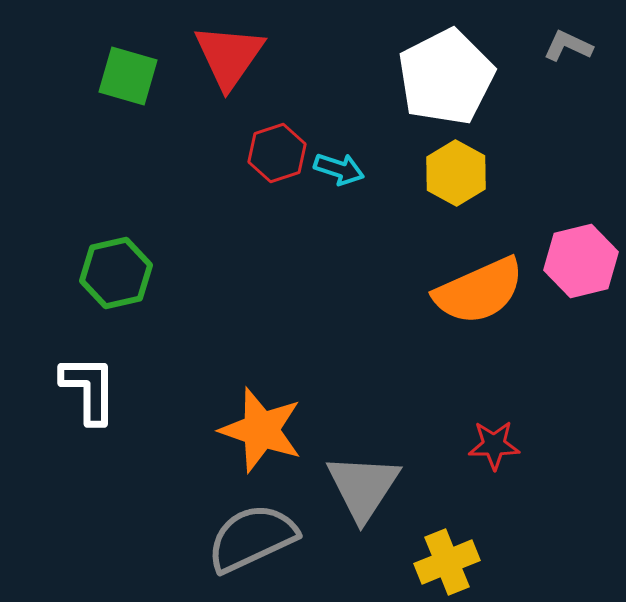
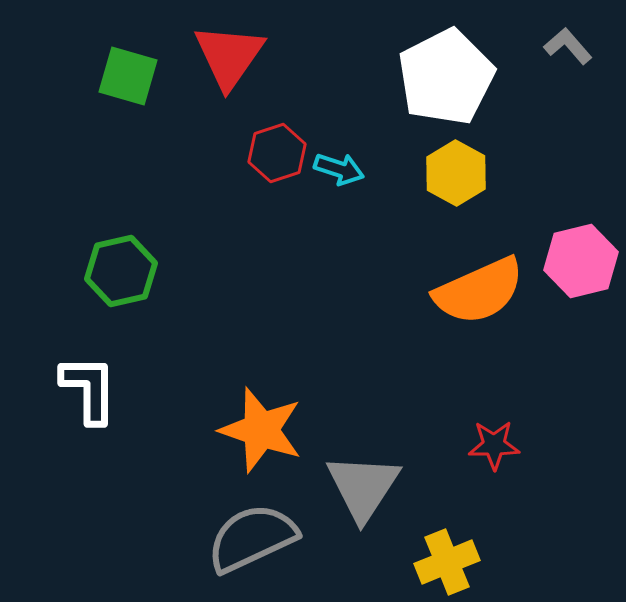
gray L-shape: rotated 24 degrees clockwise
green hexagon: moved 5 px right, 2 px up
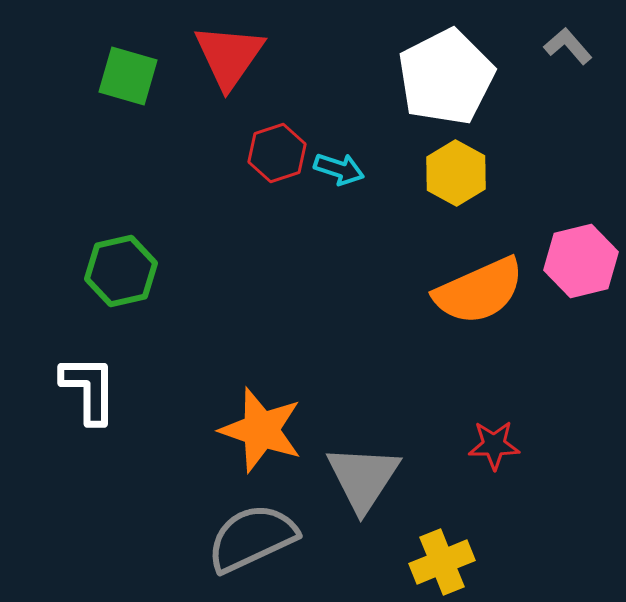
gray triangle: moved 9 px up
yellow cross: moved 5 px left
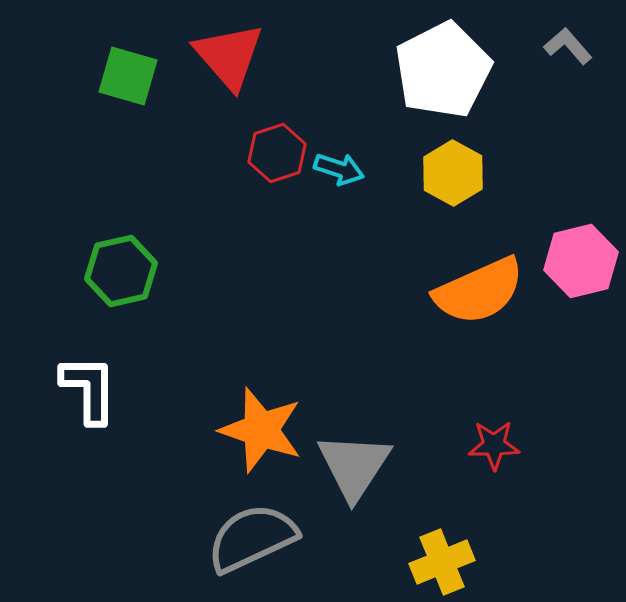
red triangle: rotated 16 degrees counterclockwise
white pentagon: moved 3 px left, 7 px up
yellow hexagon: moved 3 px left
gray triangle: moved 9 px left, 12 px up
